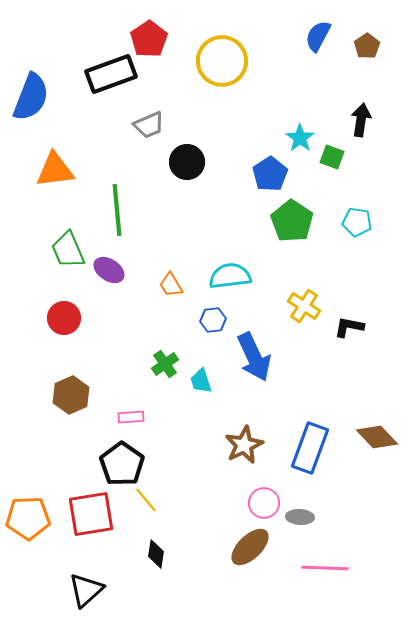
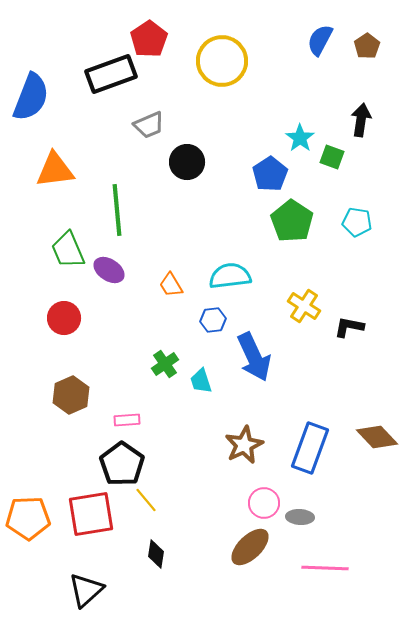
blue semicircle at (318, 36): moved 2 px right, 4 px down
pink rectangle at (131, 417): moved 4 px left, 3 px down
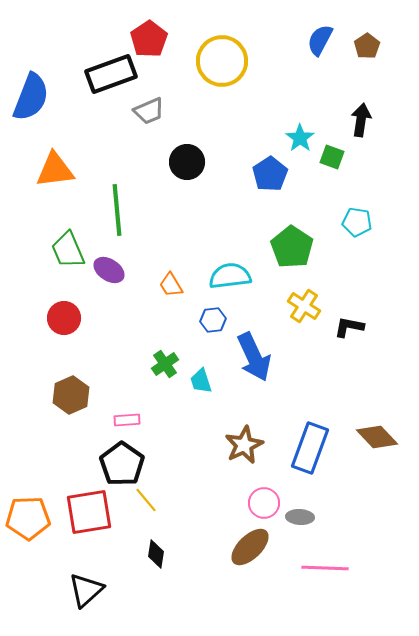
gray trapezoid at (149, 125): moved 14 px up
green pentagon at (292, 221): moved 26 px down
red square at (91, 514): moved 2 px left, 2 px up
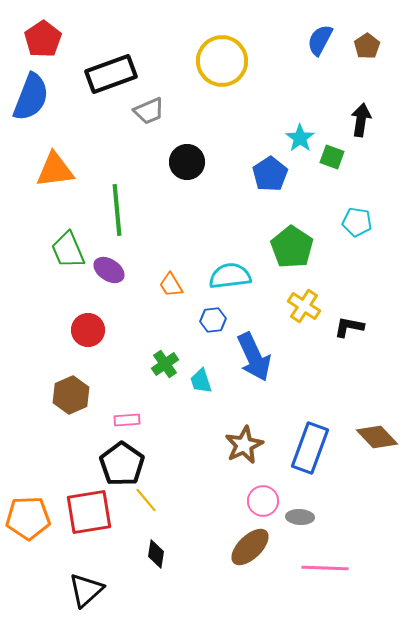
red pentagon at (149, 39): moved 106 px left
red circle at (64, 318): moved 24 px right, 12 px down
pink circle at (264, 503): moved 1 px left, 2 px up
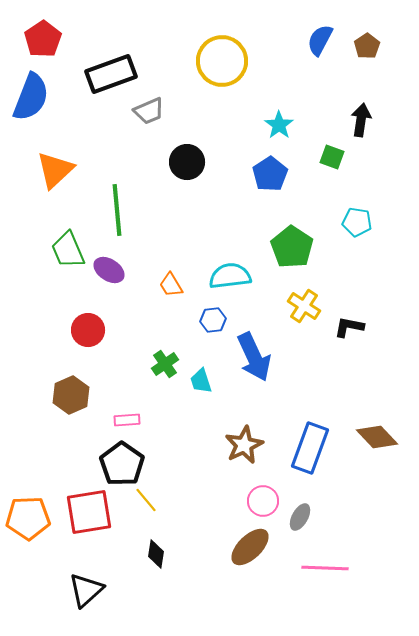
cyan star at (300, 138): moved 21 px left, 13 px up
orange triangle at (55, 170): rotated 36 degrees counterclockwise
gray ellipse at (300, 517): rotated 64 degrees counterclockwise
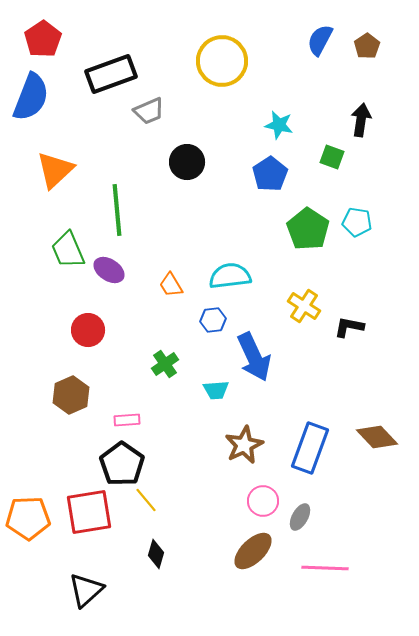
cyan star at (279, 125): rotated 24 degrees counterclockwise
green pentagon at (292, 247): moved 16 px right, 18 px up
cyan trapezoid at (201, 381): moved 15 px right, 9 px down; rotated 76 degrees counterclockwise
brown ellipse at (250, 547): moved 3 px right, 4 px down
black diamond at (156, 554): rotated 8 degrees clockwise
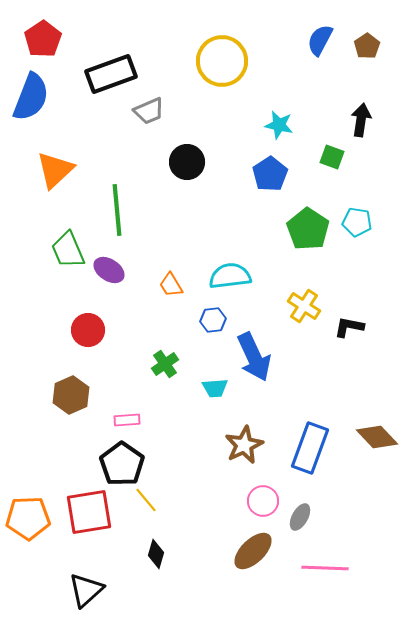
cyan trapezoid at (216, 390): moved 1 px left, 2 px up
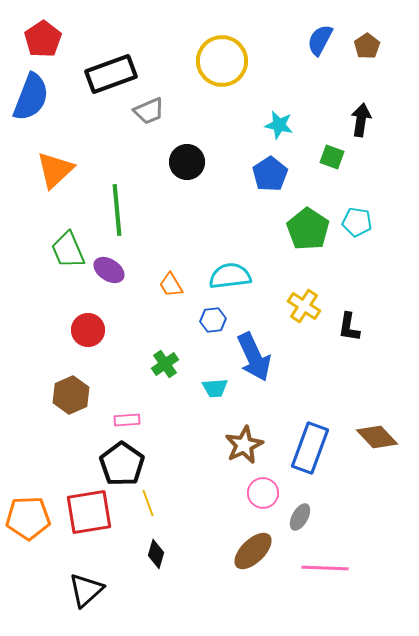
black L-shape at (349, 327): rotated 92 degrees counterclockwise
yellow line at (146, 500): moved 2 px right, 3 px down; rotated 20 degrees clockwise
pink circle at (263, 501): moved 8 px up
